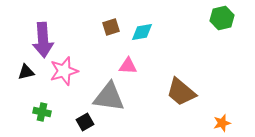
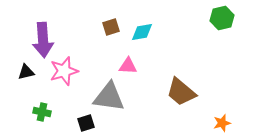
black square: moved 1 px right, 1 px down; rotated 12 degrees clockwise
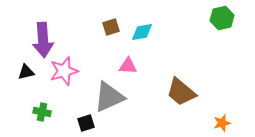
gray triangle: rotated 32 degrees counterclockwise
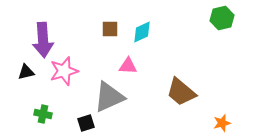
brown square: moved 1 px left, 2 px down; rotated 18 degrees clockwise
cyan diamond: rotated 15 degrees counterclockwise
green cross: moved 1 px right, 2 px down
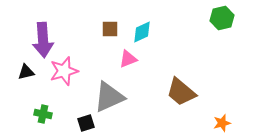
pink triangle: moved 7 px up; rotated 24 degrees counterclockwise
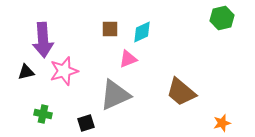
gray triangle: moved 6 px right, 2 px up
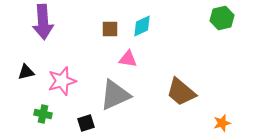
cyan diamond: moved 6 px up
purple arrow: moved 18 px up
pink triangle: rotated 30 degrees clockwise
pink star: moved 2 px left, 10 px down
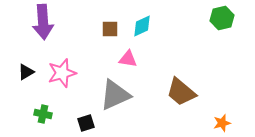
black triangle: rotated 18 degrees counterclockwise
pink star: moved 8 px up
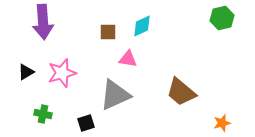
brown square: moved 2 px left, 3 px down
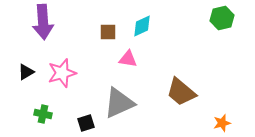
gray triangle: moved 4 px right, 8 px down
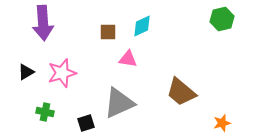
green hexagon: moved 1 px down
purple arrow: moved 1 px down
green cross: moved 2 px right, 2 px up
